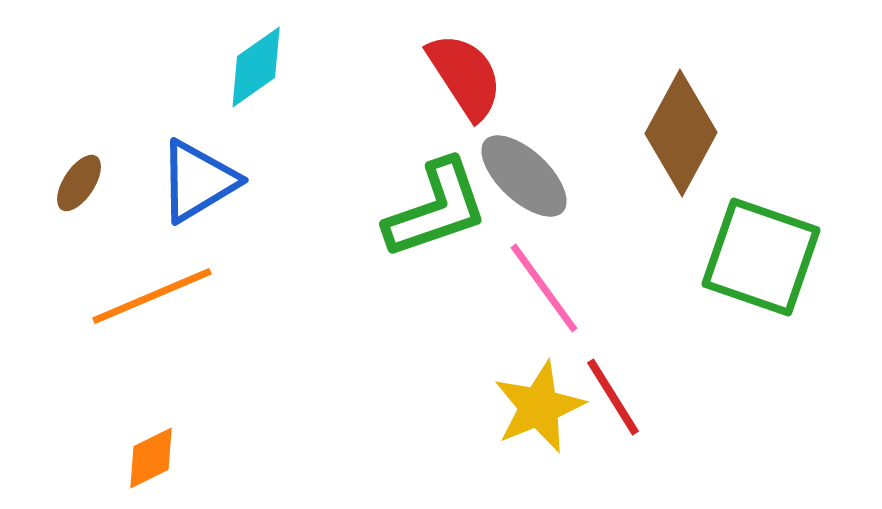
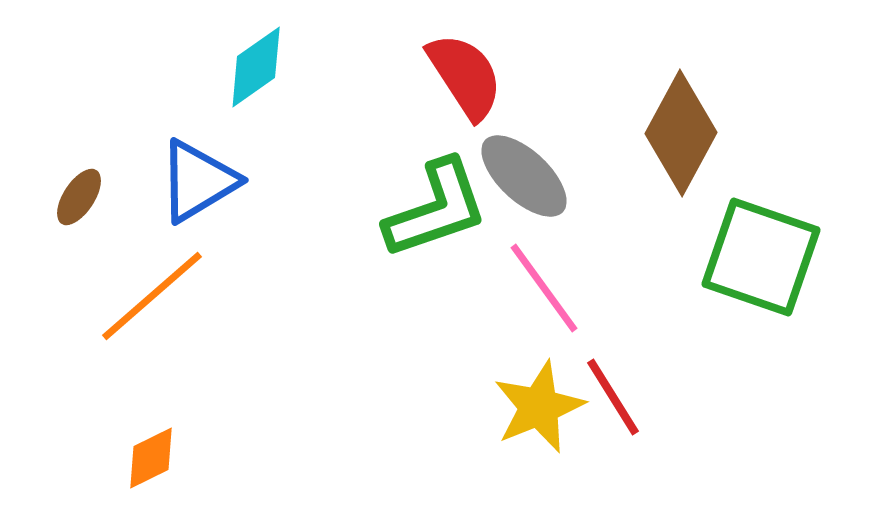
brown ellipse: moved 14 px down
orange line: rotated 18 degrees counterclockwise
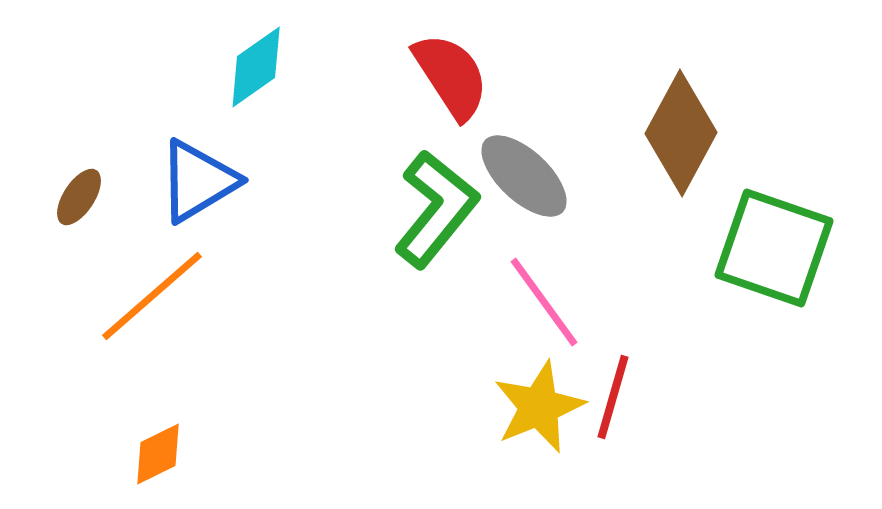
red semicircle: moved 14 px left
green L-shape: rotated 32 degrees counterclockwise
green square: moved 13 px right, 9 px up
pink line: moved 14 px down
red line: rotated 48 degrees clockwise
orange diamond: moved 7 px right, 4 px up
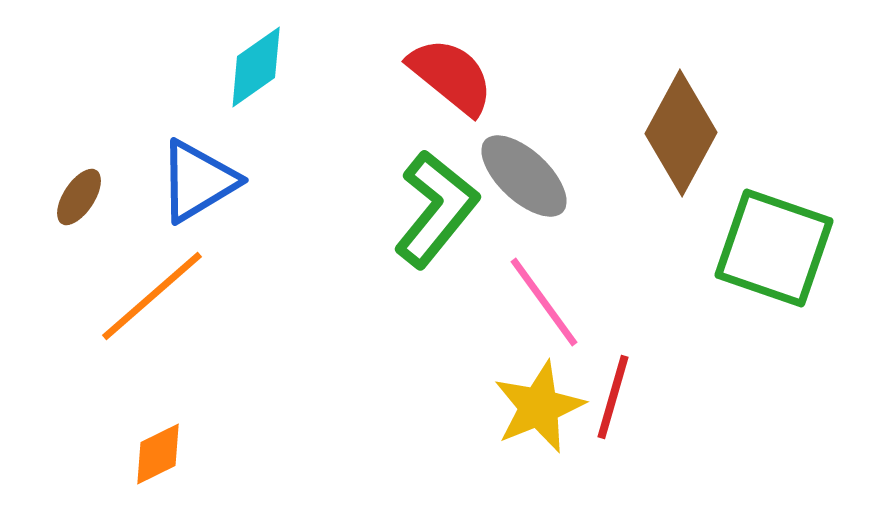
red semicircle: rotated 18 degrees counterclockwise
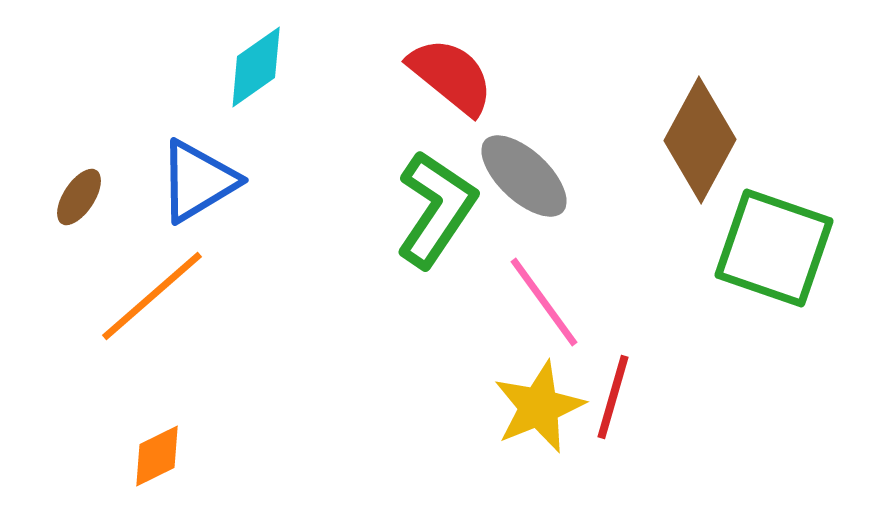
brown diamond: moved 19 px right, 7 px down
green L-shape: rotated 5 degrees counterclockwise
orange diamond: moved 1 px left, 2 px down
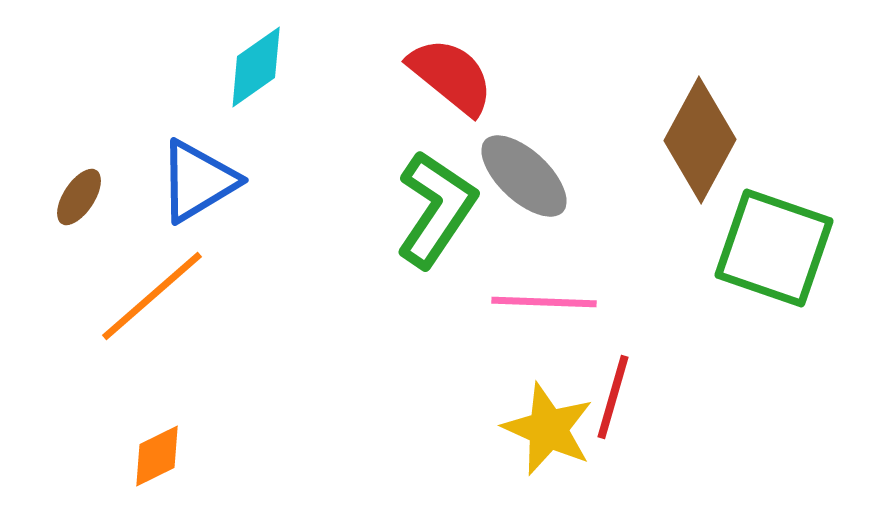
pink line: rotated 52 degrees counterclockwise
yellow star: moved 9 px right, 22 px down; rotated 26 degrees counterclockwise
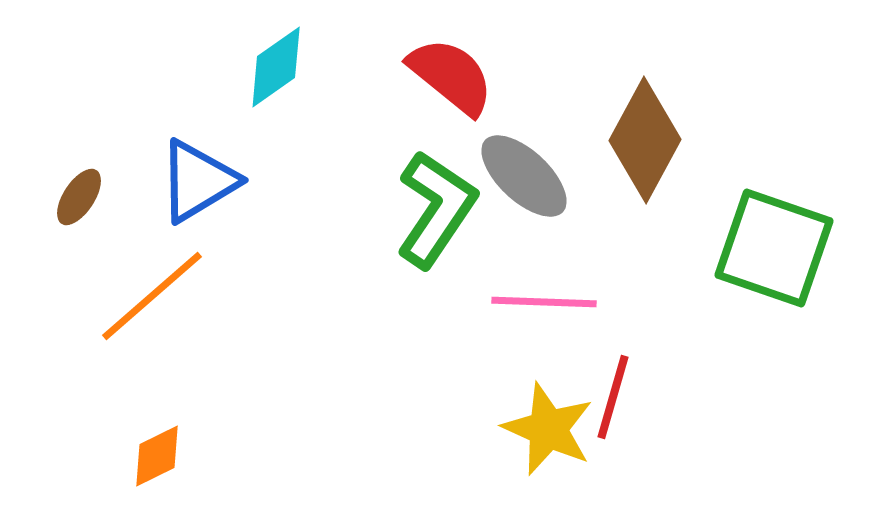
cyan diamond: moved 20 px right
brown diamond: moved 55 px left
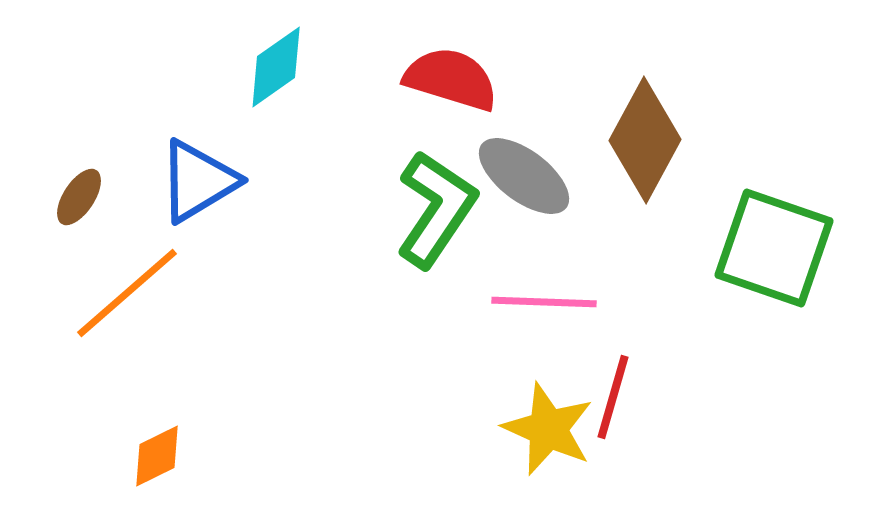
red semicircle: moved 3 px down; rotated 22 degrees counterclockwise
gray ellipse: rotated 6 degrees counterclockwise
orange line: moved 25 px left, 3 px up
